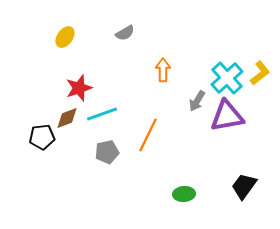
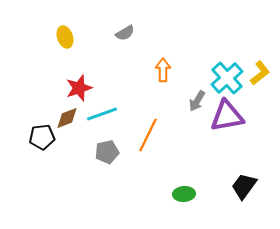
yellow ellipse: rotated 55 degrees counterclockwise
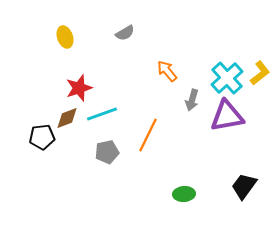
orange arrow: moved 4 px right, 1 px down; rotated 40 degrees counterclockwise
gray arrow: moved 5 px left, 1 px up; rotated 15 degrees counterclockwise
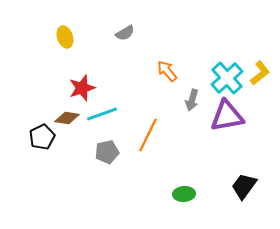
red star: moved 3 px right
brown diamond: rotated 30 degrees clockwise
black pentagon: rotated 20 degrees counterclockwise
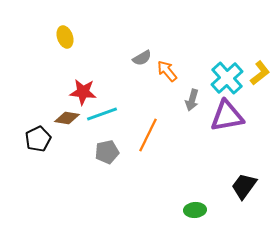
gray semicircle: moved 17 px right, 25 px down
red star: moved 1 px right, 4 px down; rotated 24 degrees clockwise
black pentagon: moved 4 px left, 2 px down
green ellipse: moved 11 px right, 16 px down
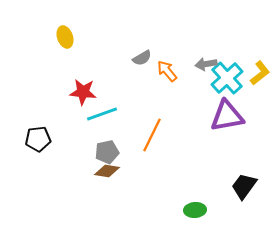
gray arrow: moved 14 px right, 36 px up; rotated 65 degrees clockwise
brown diamond: moved 40 px right, 53 px down
orange line: moved 4 px right
black pentagon: rotated 20 degrees clockwise
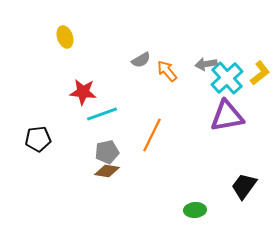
gray semicircle: moved 1 px left, 2 px down
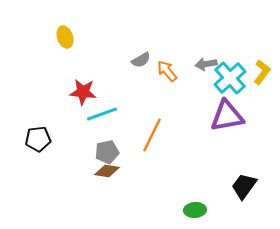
yellow L-shape: moved 2 px right, 1 px up; rotated 15 degrees counterclockwise
cyan cross: moved 3 px right
